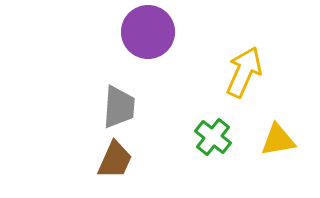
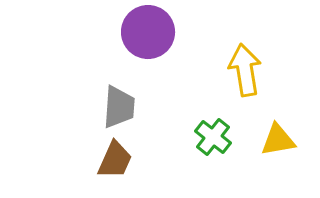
yellow arrow: moved 1 px right, 2 px up; rotated 33 degrees counterclockwise
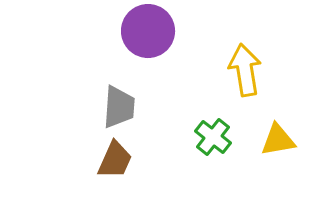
purple circle: moved 1 px up
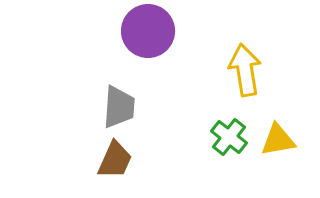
green cross: moved 16 px right
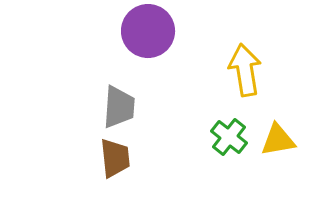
brown trapezoid: moved 2 px up; rotated 30 degrees counterclockwise
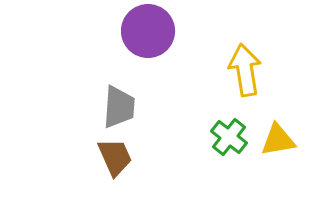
brown trapezoid: moved 1 px up; rotated 18 degrees counterclockwise
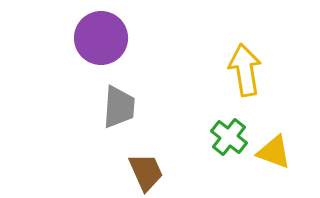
purple circle: moved 47 px left, 7 px down
yellow triangle: moved 4 px left, 12 px down; rotated 30 degrees clockwise
brown trapezoid: moved 31 px right, 15 px down
